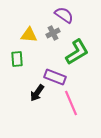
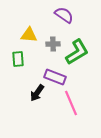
gray cross: moved 11 px down; rotated 24 degrees clockwise
green rectangle: moved 1 px right
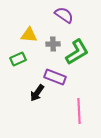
green rectangle: rotated 70 degrees clockwise
pink line: moved 8 px right, 8 px down; rotated 20 degrees clockwise
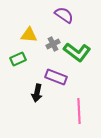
gray cross: rotated 24 degrees counterclockwise
green L-shape: rotated 68 degrees clockwise
purple rectangle: moved 1 px right
black arrow: rotated 24 degrees counterclockwise
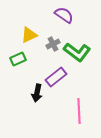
yellow triangle: rotated 30 degrees counterclockwise
purple rectangle: rotated 60 degrees counterclockwise
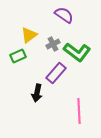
yellow triangle: rotated 12 degrees counterclockwise
green rectangle: moved 3 px up
purple rectangle: moved 4 px up; rotated 10 degrees counterclockwise
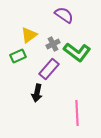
purple rectangle: moved 7 px left, 4 px up
pink line: moved 2 px left, 2 px down
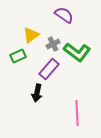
yellow triangle: moved 2 px right
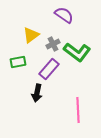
green rectangle: moved 6 px down; rotated 14 degrees clockwise
pink line: moved 1 px right, 3 px up
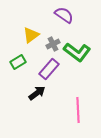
green rectangle: rotated 21 degrees counterclockwise
black arrow: rotated 138 degrees counterclockwise
